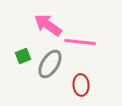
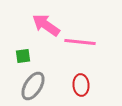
pink arrow: moved 2 px left
green square: rotated 14 degrees clockwise
gray ellipse: moved 17 px left, 22 px down
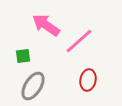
pink line: moved 1 px left, 1 px up; rotated 48 degrees counterclockwise
red ellipse: moved 7 px right, 5 px up; rotated 15 degrees clockwise
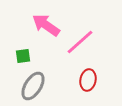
pink line: moved 1 px right, 1 px down
